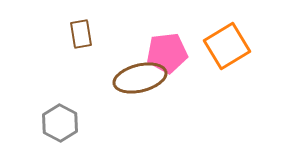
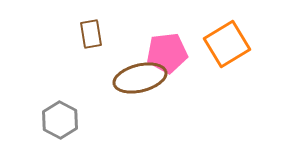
brown rectangle: moved 10 px right
orange square: moved 2 px up
gray hexagon: moved 3 px up
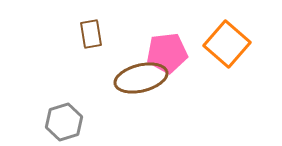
orange square: rotated 18 degrees counterclockwise
brown ellipse: moved 1 px right
gray hexagon: moved 4 px right, 2 px down; rotated 15 degrees clockwise
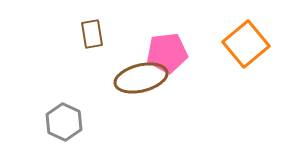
brown rectangle: moved 1 px right
orange square: moved 19 px right; rotated 9 degrees clockwise
gray hexagon: rotated 18 degrees counterclockwise
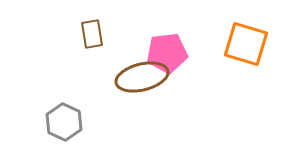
orange square: rotated 33 degrees counterclockwise
brown ellipse: moved 1 px right, 1 px up
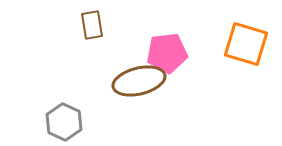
brown rectangle: moved 9 px up
brown ellipse: moved 3 px left, 4 px down
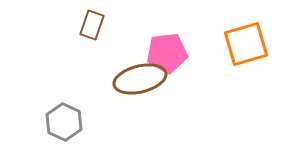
brown rectangle: rotated 28 degrees clockwise
orange square: rotated 33 degrees counterclockwise
brown ellipse: moved 1 px right, 2 px up
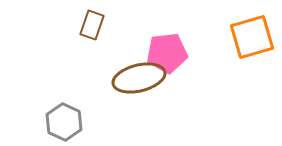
orange square: moved 6 px right, 7 px up
brown ellipse: moved 1 px left, 1 px up
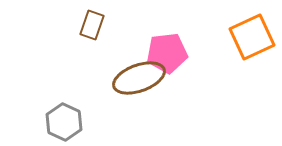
orange square: rotated 9 degrees counterclockwise
brown ellipse: rotated 6 degrees counterclockwise
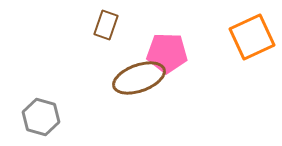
brown rectangle: moved 14 px right
pink pentagon: rotated 9 degrees clockwise
gray hexagon: moved 23 px left, 5 px up; rotated 9 degrees counterclockwise
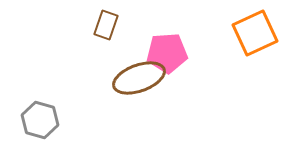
orange square: moved 3 px right, 4 px up
pink pentagon: rotated 6 degrees counterclockwise
gray hexagon: moved 1 px left, 3 px down
